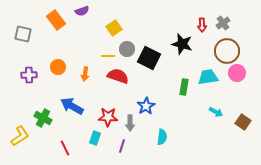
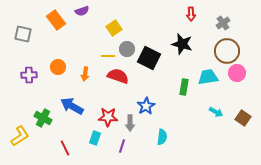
red arrow: moved 11 px left, 11 px up
brown square: moved 4 px up
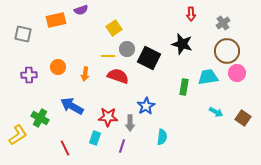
purple semicircle: moved 1 px left, 1 px up
orange rectangle: rotated 66 degrees counterclockwise
green cross: moved 3 px left
yellow L-shape: moved 2 px left, 1 px up
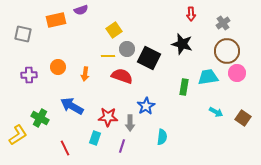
yellow square: moved 2 px down
red semicircle: moved 4 px right
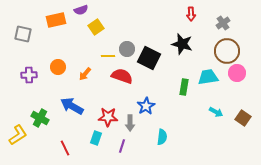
yellow square: moved 18 px left, 3 px up
orange arrow: rotated 32 degrees clockwise
cyan rectangle: moved 1 px right
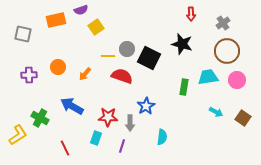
pink circle: moved 7 px down
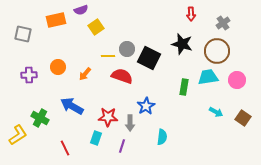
brown circle: moved 10 px left
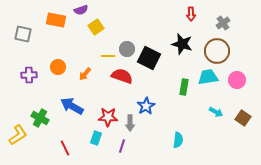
orange rectangle: rotated 24 degrees clockwise
cyan semicircle: moved 16 px right, 3 px down
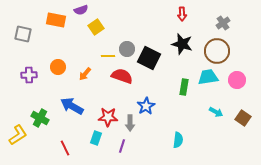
red arrow: moved 9 px left
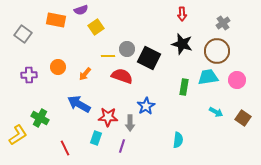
gray square: rotated 24 degrees clockwise
blue arrow: moved 7 px right, 2 px up
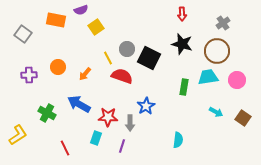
yellow line: moved 2 px down; rotated 64 degrees clockwise
green cross: moved 7 px right, 5 px up
